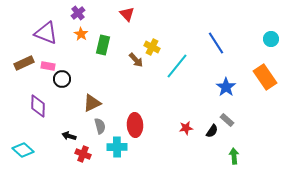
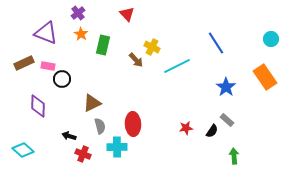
cyan line: rotated 24 degrees clockwise
red ellipse: moved 2 px left, 1 px up
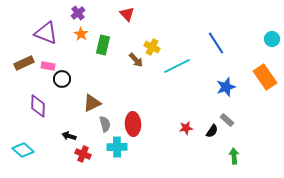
cyan circle: moved 1 px right
blue star: rotated 18 degrees clockwise
gray semicircle: moved 5 px right, 2 px up
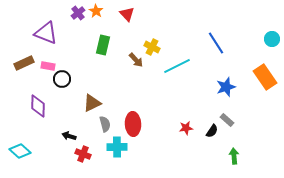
orange star: moved 15 px right, 23 px up
cyan diamond: moved 3 px left, 1 px down
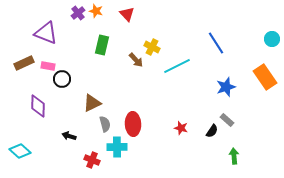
orange star: rotated 16 degrees counterclockwise
green rectangle: moved 1 px left
red star: moved 5 px left; rotated 24 degrees clockwise
red cross: moved 9 px right, 6 px down
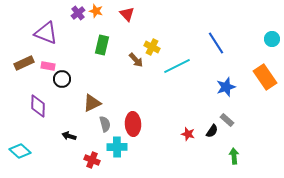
red star: moved 7 px right, 6 px down
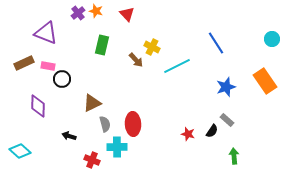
orange rectangle: moved 4 px down
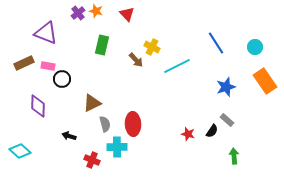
cyan circle: moved 17 px left, 8 px down
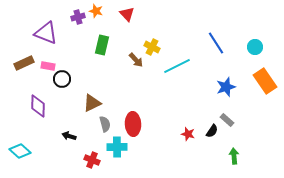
purple cross: moved 4 px down; rotated 24 degrees clockwise
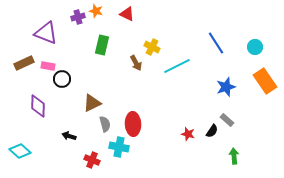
red triangle: rotated 21 degrees counterclockwise
brown arrow: moved 3 px down; rotated 14 degrees clockwise
cyan cross: moved 2 px right; rotated 12 degrees clockwise
